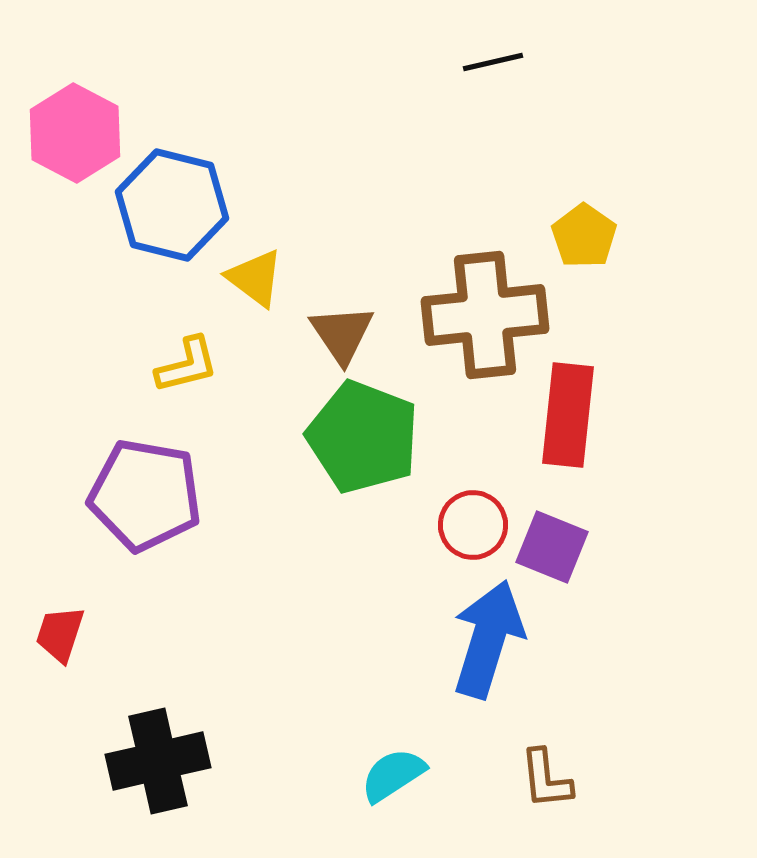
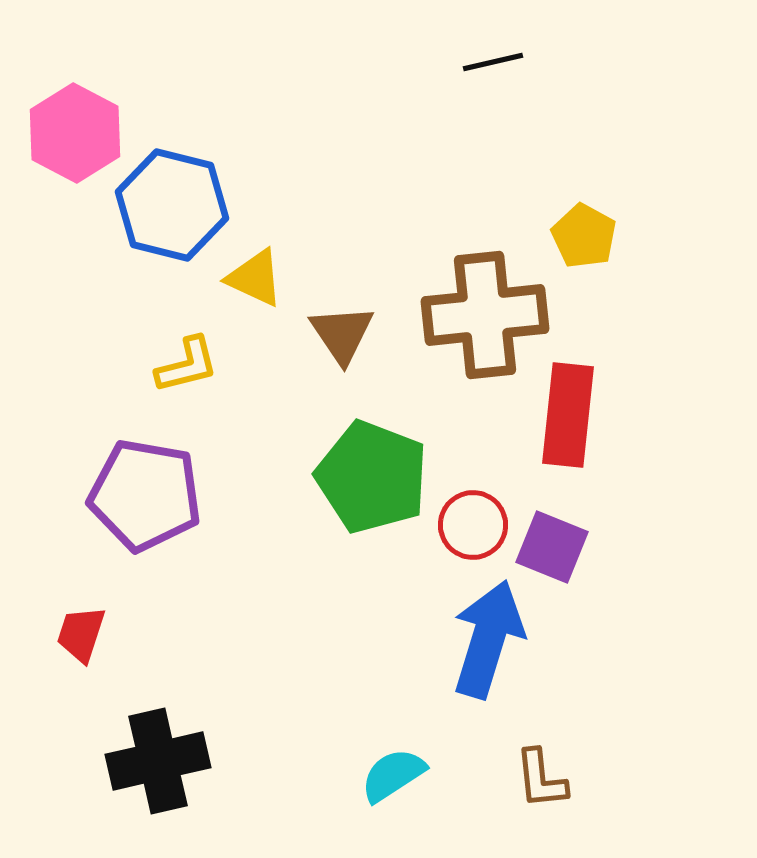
yellow pentagon: rotated 6 degrees counterclockwise
yellow triangle: rotated 12 degrees counterclockwise
green pentagon: moved 9 px right, 40 px down
red trapezoid: moved 21 px right
brown L-shape: moved 5 px left
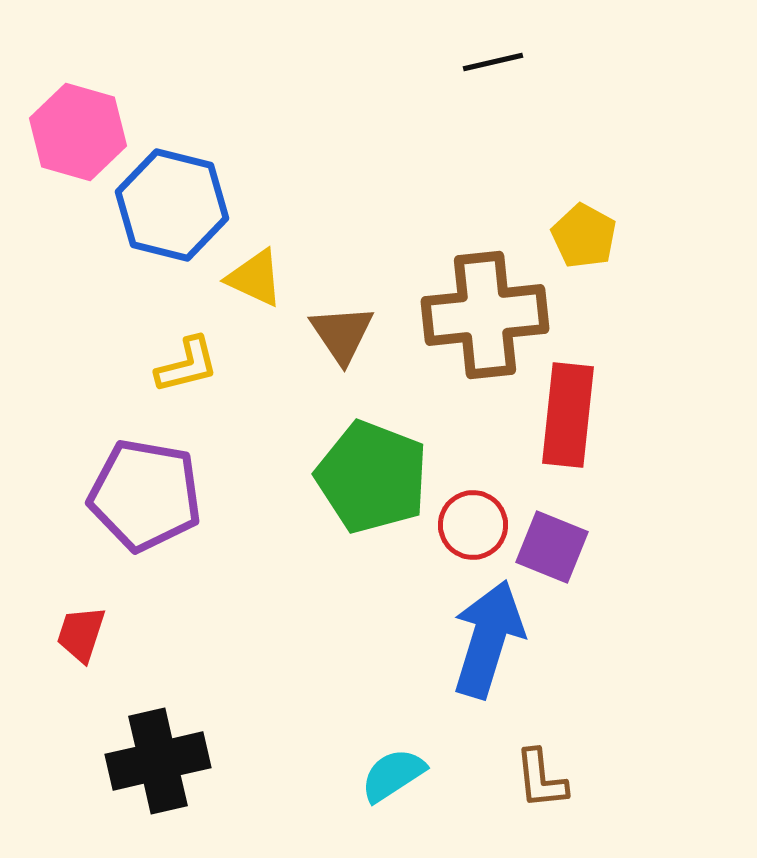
pink hexagon: moved 3 px right, 1 px up; rotated 12 degrees counterclockwise
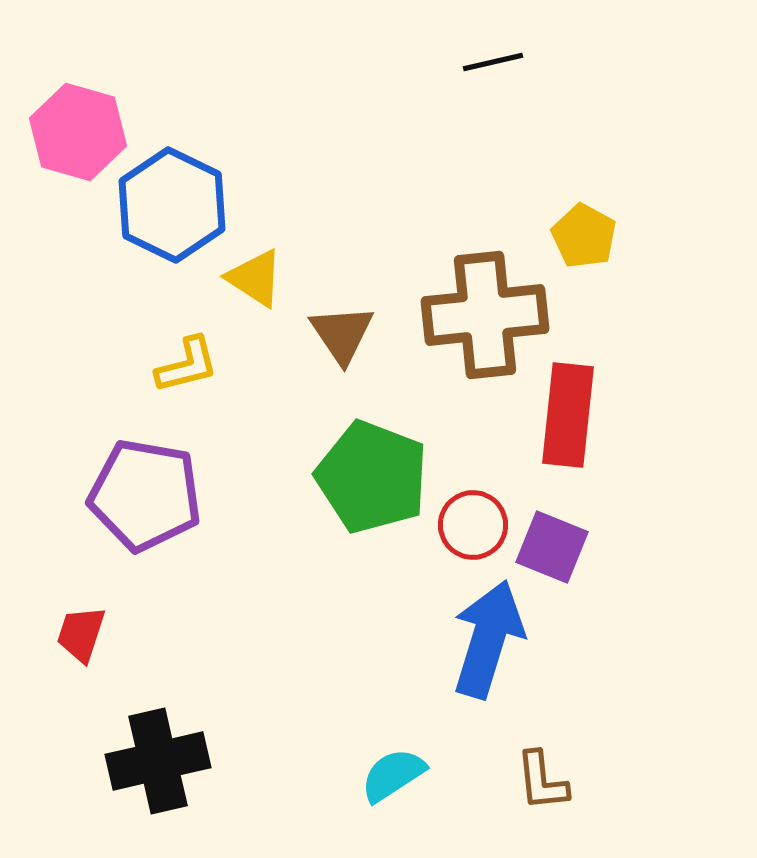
blue hexagon: rotated 12 degrees clockwise
yellow triangle: rotated 8 degrees clockwise
brown L-shape: moved 1 px right, 2 px down
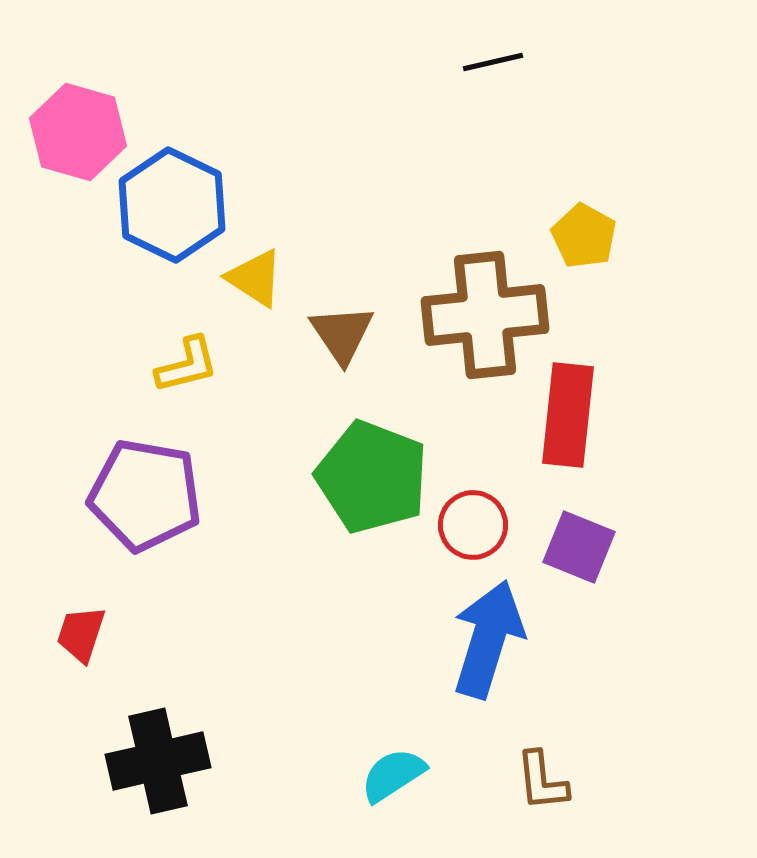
purple square: moved 27 px right
